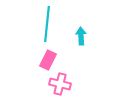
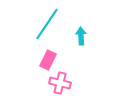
cyan line: rotated 28 degrees clockwise
pink cross: moved 1 px up
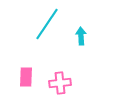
pink rectangle: moved 22 px left, 17 px down; rotated 24 degrees counterclockwise
pink cross: rotated 20 degrees counterclockwise
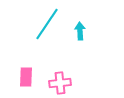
cyan arrow: moved 1 px left, 5 px up
